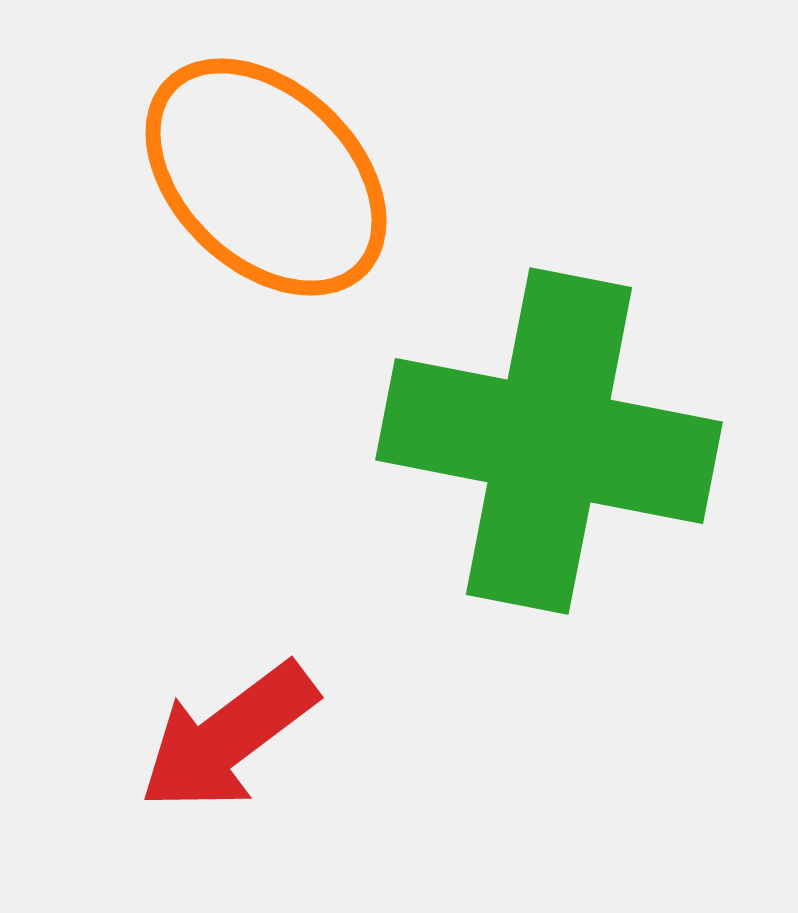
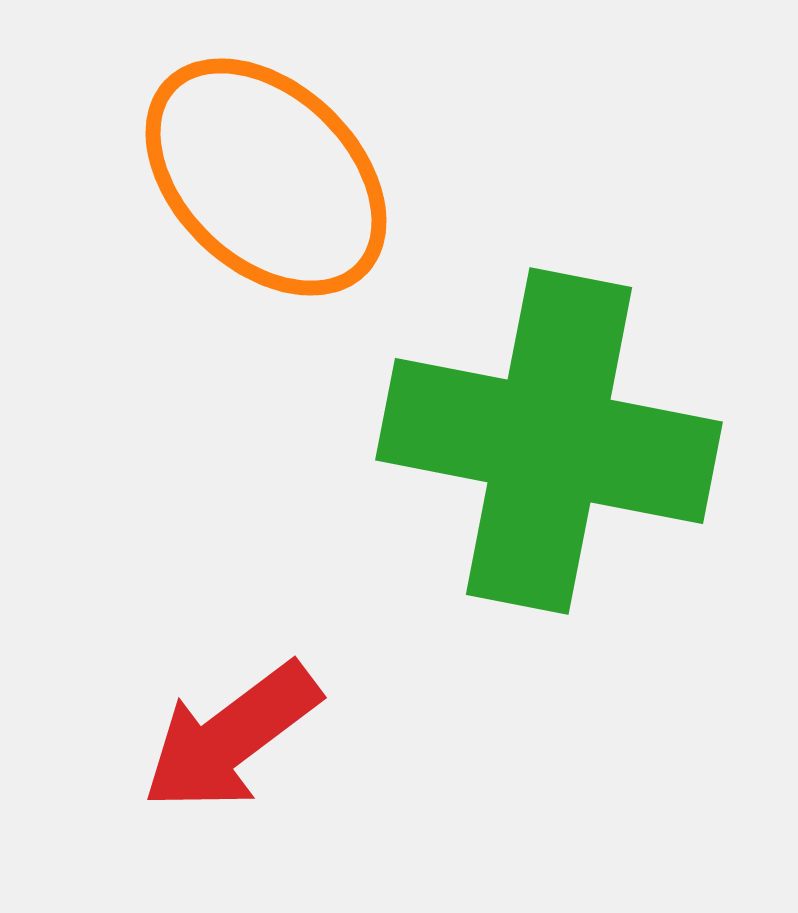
red arrow: moved 3 px right
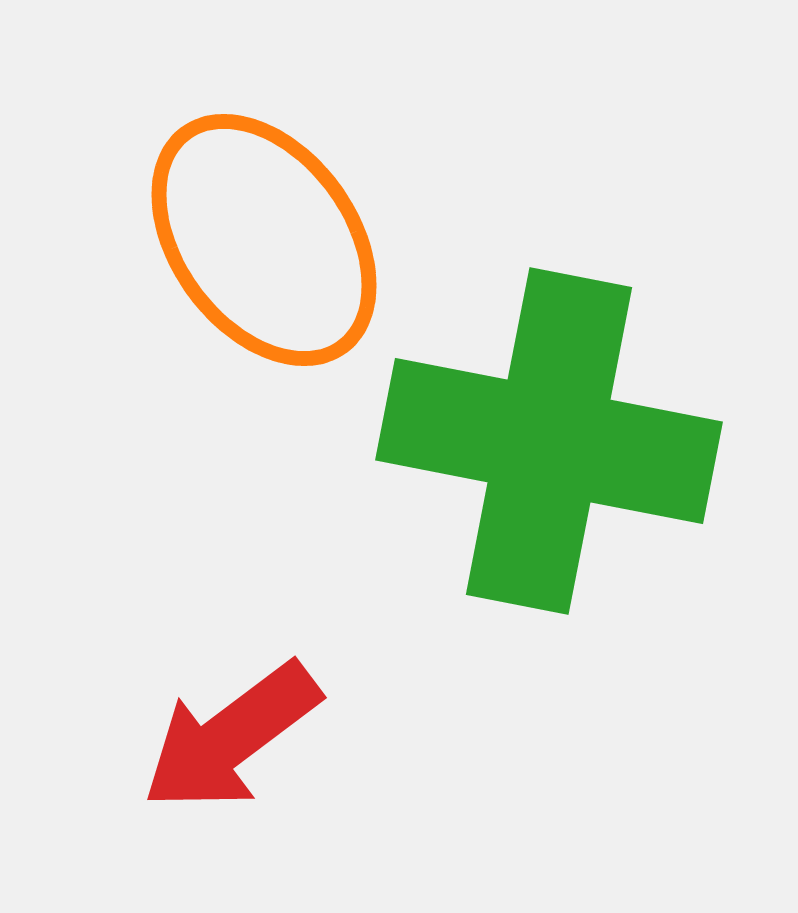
orange ellipse: moved 2 px left, 63 px down; rotated 10 degrees clockwise
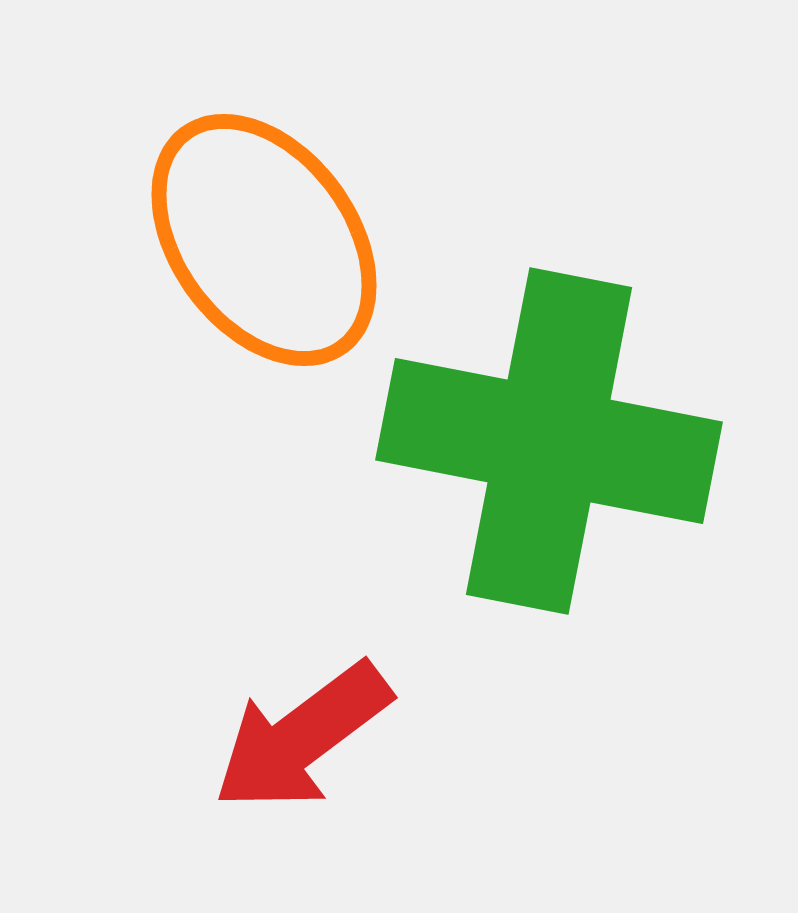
red arrow: moved 71 px right
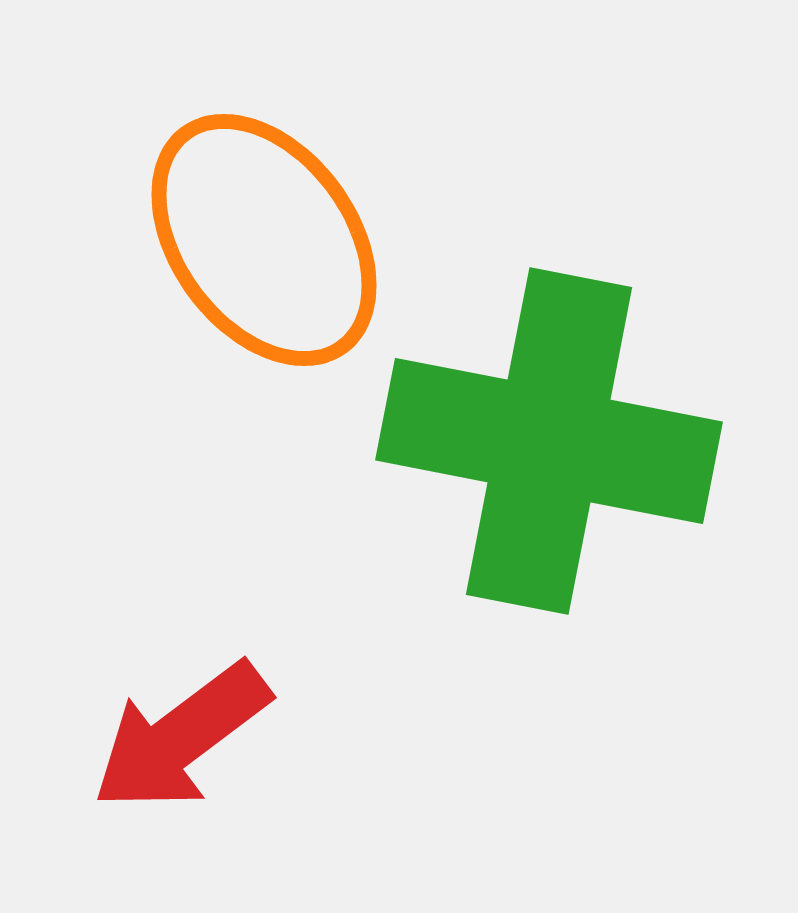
red arrow: moved 121 px left
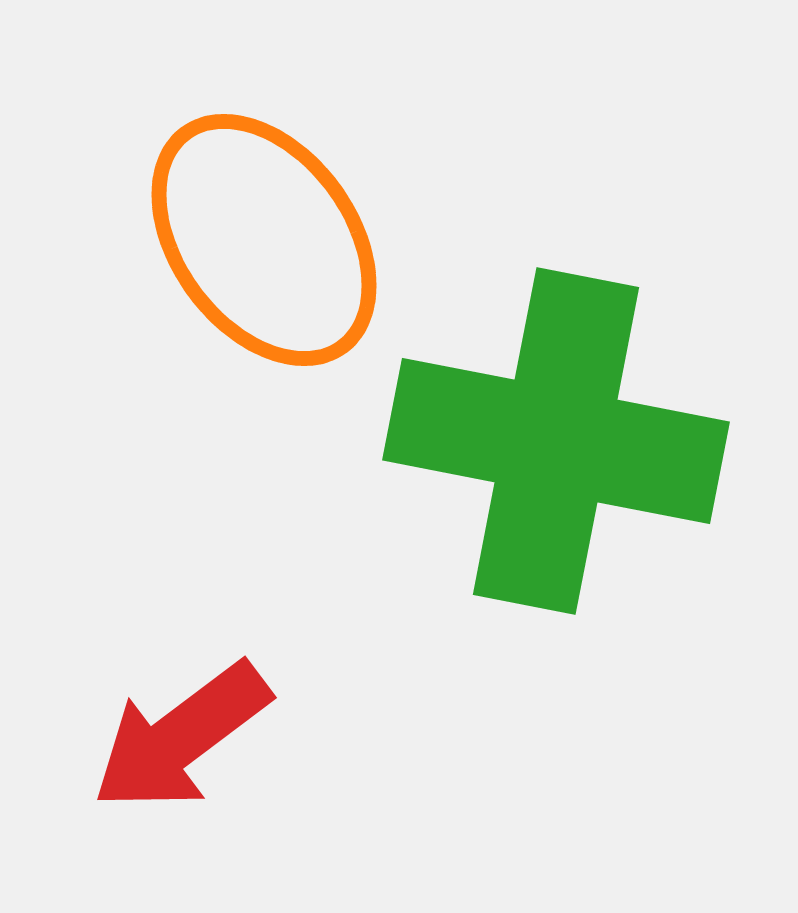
green cross: moved 7 px right
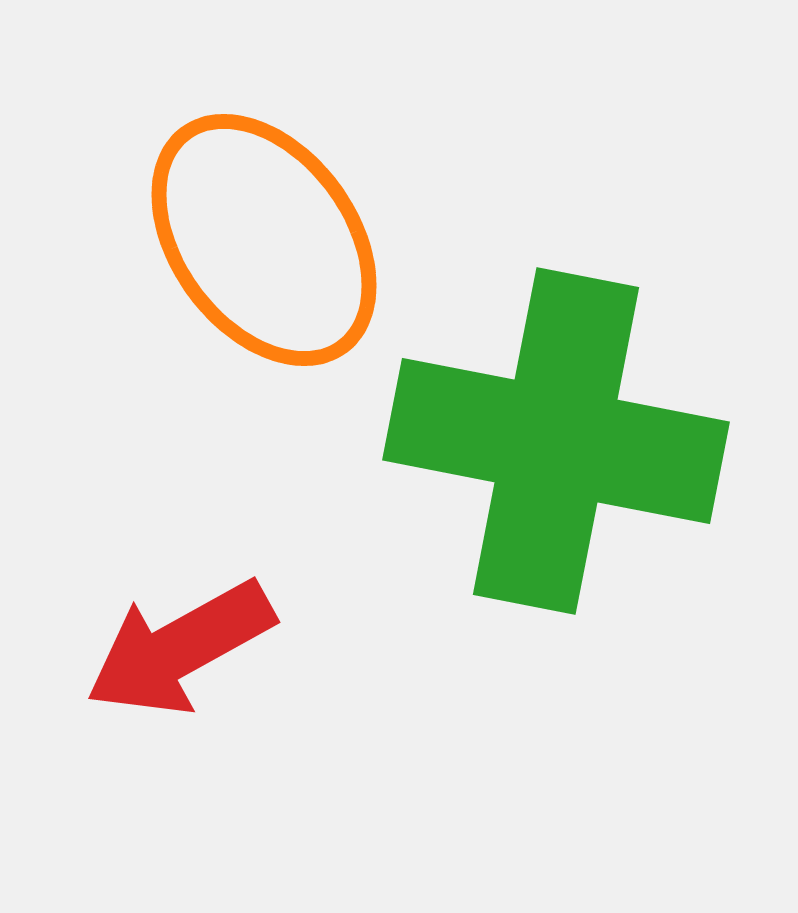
red arrow: moved 1 px left, 89 px up; rotated 8 degrees clockwise
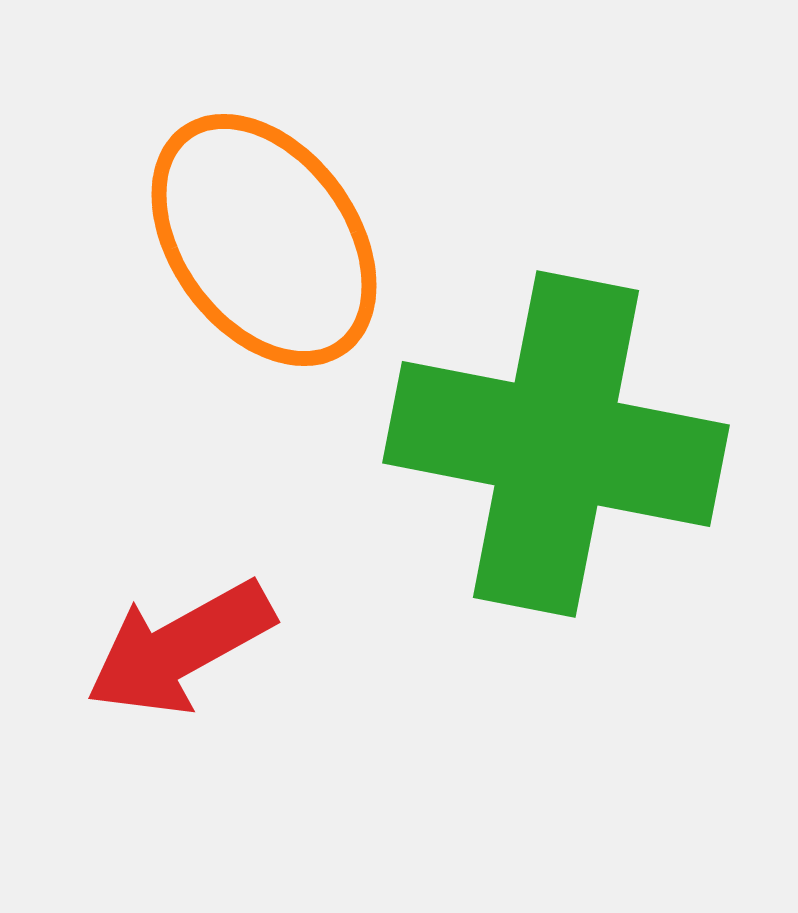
green cross: moved 3 px down
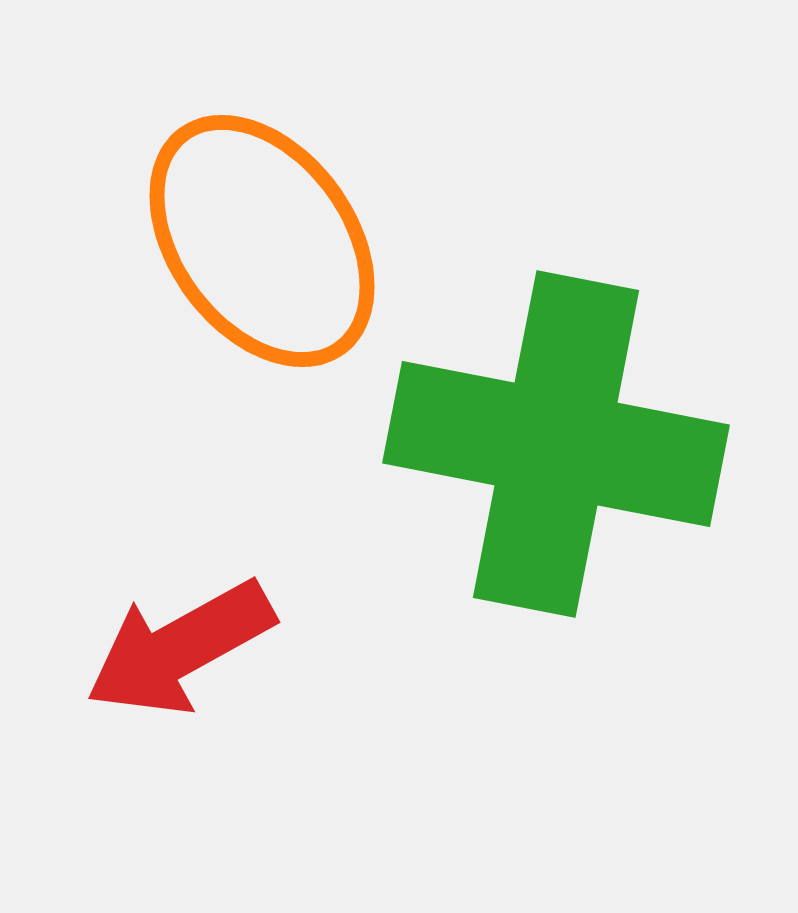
orange ellipse: moved 2 px left, 1 px down
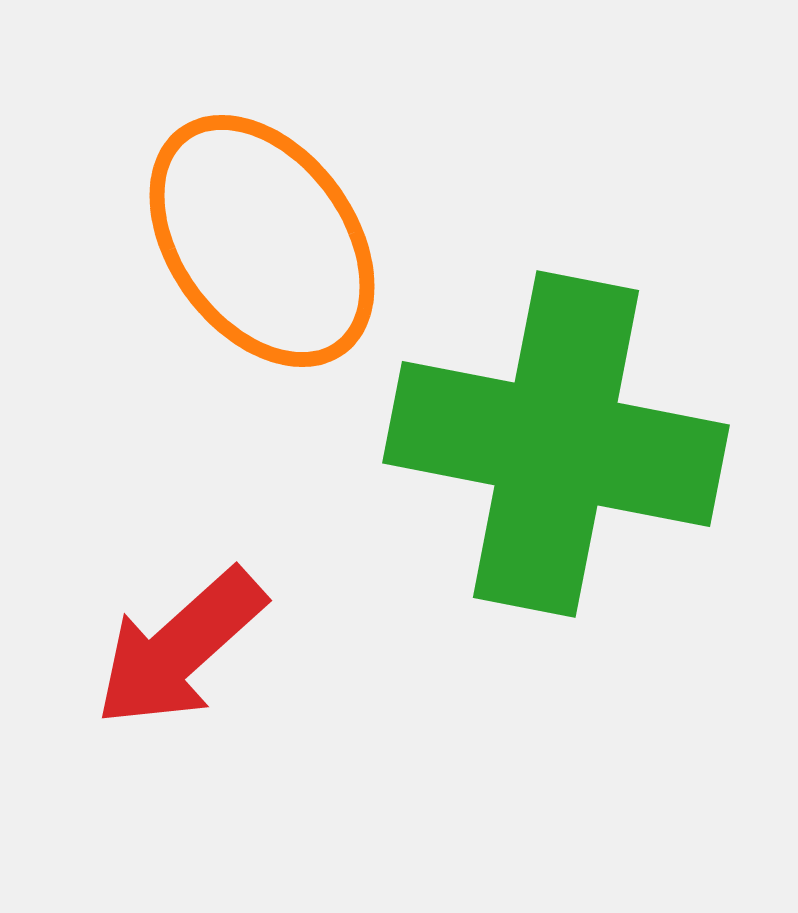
red arrow: rotated 13 degrees counterclockwise
